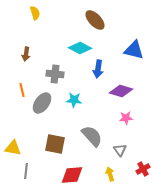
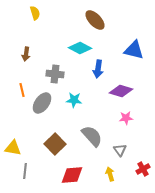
brown square: rotated 35 degrees clockwise
gray line: moved 1 px left
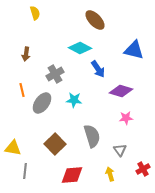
blue arrow: rotated 42 degrees counterclockwise
gray cross: rotated 36 degrees counterclockwise
gray semicircle: rotated 25 degrees clockwise
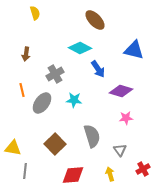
red diamond: moved 1 px right
